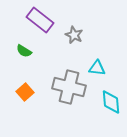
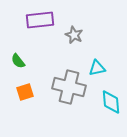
purple rectangle: rotated 44 degrees counterclockwise
green semicircle: moved 6 px left, 10 px down; rotated 21 degrees clockwise
cyan triangle: rotated 18 degrees counterclockwise
orange square: rotated 24 degrees clockwise
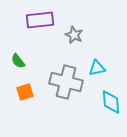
gray cross: moved 3 px left, 5 px up
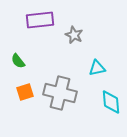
gray cross: moved 6 px left, 11 px down
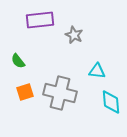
cyan triangle: moved 3 px down; rotated 18 degrees clockwise
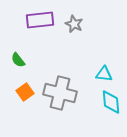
gray star: moved 11 px up
green semicircle: moved 1 px up
cyan triangle: moved 7 px right, 3 px down
orange square: rotated 18 degrees counterclockwise
